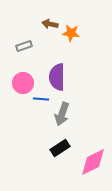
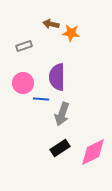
brown arrow: moved 1 px right
pink diamond: moved 10 px up
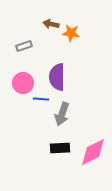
black rectangle: rotated 30 degrees clockwise
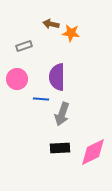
pink circle: moved 6 px left, 4 px up
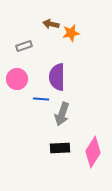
orange star: rotated 18 degrees counterclockwise
pink diamond: rotated 32 degrees counterclockwise
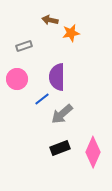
brown arrow: moved 1 px left, 4 px up
blue line: moved 1 px right; rotated 42 degrees counterclockwise
gray arrow: rotated 30 degrees clockwise
black rectangle: rotated 18 degrees counterclockwise
pink diamond: rotated 8 degrees counterclockwise
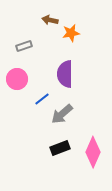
purple semicircle: moved 8 px right, 3 px up
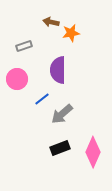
brown arrow: moved 1 px right, 2 px down
purple semicircle: moved 7 px left, 4 px up
